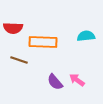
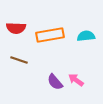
red semicircle: moved 3 px right
orange rectangle: moved 7 px right, 7 px up; rotated 12 degrees counterclockwise
pink arrow: moved 1 px left
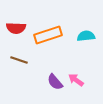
orange rectangle: moved 2 px left; rotated 8 degrees counterclockwise
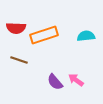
orange rectangle: moved 4 px left
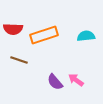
red semicircle: moved 3 px left, 1 px down
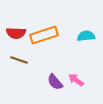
red semicircle: moved 3 px right, 4 px down
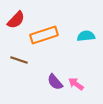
red semicircle: moved 13 px up; rotated 48 degrees counterclockwise
pink arrow: moved 4 px down
